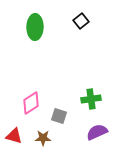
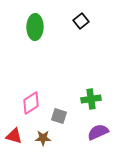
purple semicircle: moved 1 px right
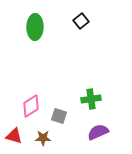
pink diamond: moved 3 px down
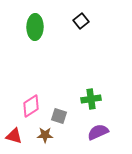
brown star: moved 2 px right, 3 px up
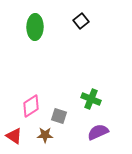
green cross: rotated 30 degrees clockwise
red triangle: rotated 18 degrees clockwise
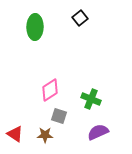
black square: moved 1 px left, 3 px up
pink diamond: moved 19 px right, 16 px up
red triangle: moved 1 px right, 2 px up
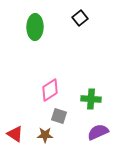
green cross: rotated 18 degrees counterclockwise
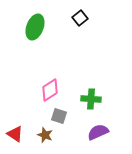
green ellipse: rotated 20 degrees clockwise
brown star: rotated 21 degrees clockwise
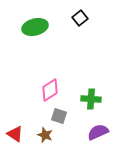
green ellipse: rotated 55 degrees clockwise
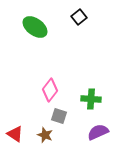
black square: moved 1 px left, 1 px up
green ellipse: rotated 50 degrees clockwise
pink diamond: rotated 20 degrees counterclockwise
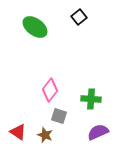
red triangle: moved 3 px right, 2 px up
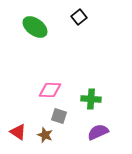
pink diamond: rotated 55 degrees clockwise
